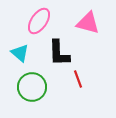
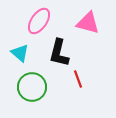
black L-shape: rotated 16 degrees clockwise
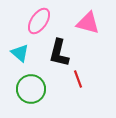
green circle: moved 1 px left, 2 px down
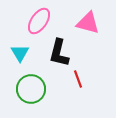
cyan triangle: rotated 18 degrees clockwise
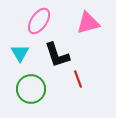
pink triangle: rotated 30 degrees counterclockwise
black L-shape: moved 2 px left, 2 px down; rotated 32 degrees counterclockwise
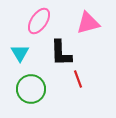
black L-shape: moved 4 px right, 2 px up; rotated 16 degrees clockwise
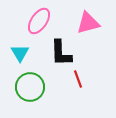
green circle: moved 1 px left, 2 px up
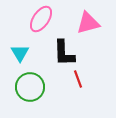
pink ellipse: moved 2 px right, 2 px up
black L-shape: moved 3 px right
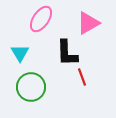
pink triangle: rotated 15 degrees counterclockwise
black L-shape: moved 3 px right
red line: moved 4 px right, 2 px up
green circle: moved 1 px right
